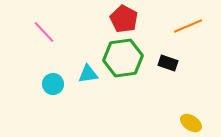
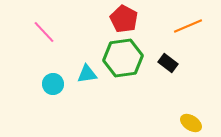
black rectangle: rotated 18 degrees clockwise
cyan triangle: moved 1 px left
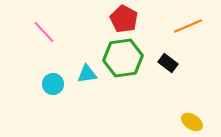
yellow ellipse: moved 1 px right, 1 px up
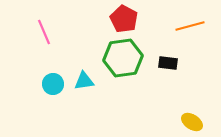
orange line: moved 2 px right; rotated 8 degrees clockwise
pink line: rotated 20 degrees clockwise
black rectangle: rotated 30 degrees counterclockwise
cyan triangle: moved 3 px left, 7 px down
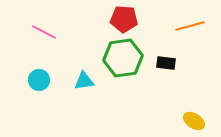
red pentagon: rotated 24 degrees counterclockwise
pink line: rotated 40 degrees counterclockwise
black rectangle: moved 2 px left
cyan circle: moved 14 px left, 4 px up
yellow ellipse: moved 2 px right, 1 px up
